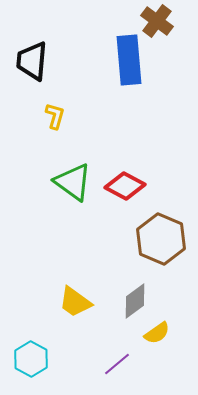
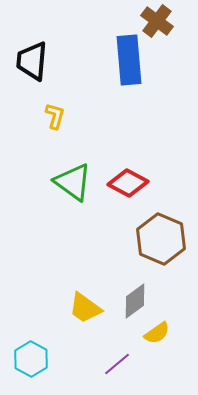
red diamond: moved 3 px right, 3 px up
yellow trapezoid: moved 10 px right, 6 px down
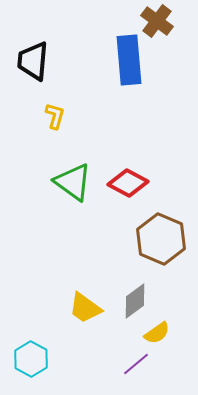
black trapezoid: moved 1 px right
purple line: moved 19 px right
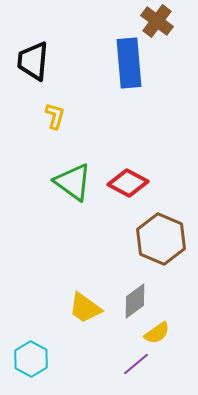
blue rectangle: moved 3 px down
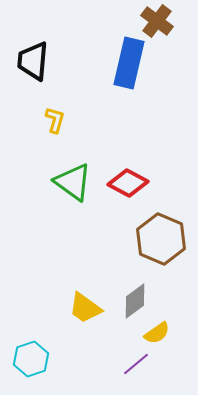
blue rectangle: rotated 18 degrees clockwise
yellow L-shape: moved 4 px down
cyan hexagon: rotated 12 degrees clockwise
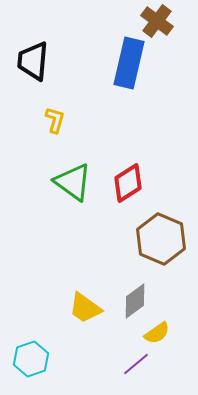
red diamond: rotated 60 degrees counterclockwise
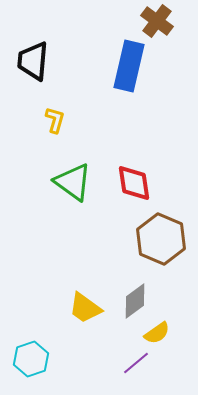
blue rectangle: moved 3 px down
red diamond: moved 6 px right; rotated 66 degrees counterclockwise
purple line: moved 1 px up
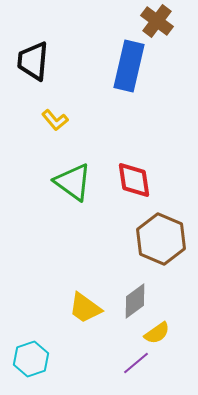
yellow L-shape: rotated 124 degrees clockwise
red diamond: moved 3 px up
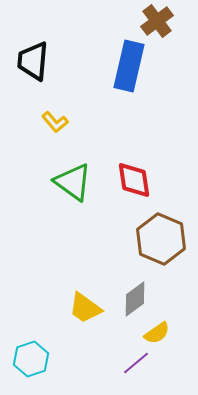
brown cross: rotated 16 degrees clockwise
yellow L-shape: moved 2 px down
gray diamond: moved 2 px up
